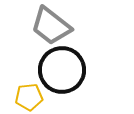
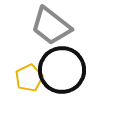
yellow pentagon: moved 19 px up; rotated 20 degrees counterclockwise
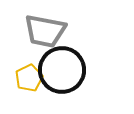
gray trapezoid: moved 6 px left, 5 px down; rotated 27 degrees counterclockwise
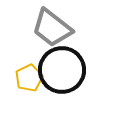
gray trapezoid: moved 7 px right, 3 px up; rotated 27 degrees clockwise
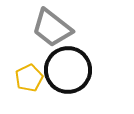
black circle: moved 6 px right
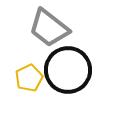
gray trapezoid: moved 3 px left
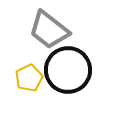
gray trapezoid: moved 2 px down
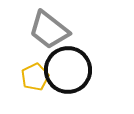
yellow pentagon: moved 6 px right, 1 px up
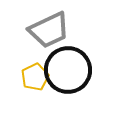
gray trapezoid: rotated 63 degrees counterclockwise
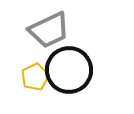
black circle: moved 1 px right
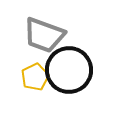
gray trapezoid: moved 5 px left, 5 px down; rotated 45 degrees clockwise
